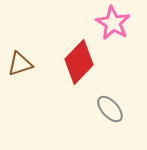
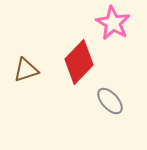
brown triangle: moved 6 px right, 6 px down
gray ellipse: moved 8 px up
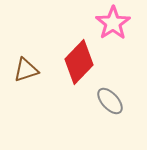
pink star: rotated 8 degrees clockwise
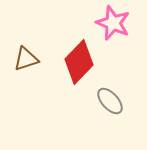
pink star: rotated 16 degrees counterclockwise
brown triangle: moved 11 px up
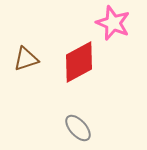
red diamond: rotated 18 degrees clockwise
gray ellipse: moved 32 px left, 27 px down
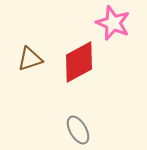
brown triangle: moved 4 px right
gray ellipse: moved 2 px down; rotated 12 degrees clockwise
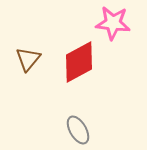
pink star: rotated 16 degrees counterclockwise
brown triangle: moved 2 px left; rotated 32 degrees counterclockwise
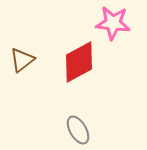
brown triangle: moved 6 px left, 1 px down; rotated 12 degrees clockwise
